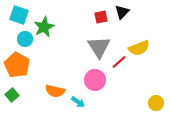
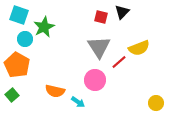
red square: rotated 24 degrees clockwise
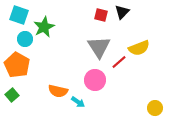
red square: moved 2 px up
orange semicircle: moved 3 px right
yellow circle: moved 1 px left, 5 px down
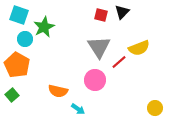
cyan arrow: moved 7 px down
